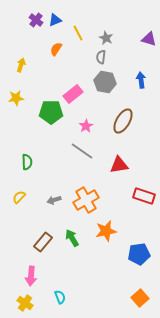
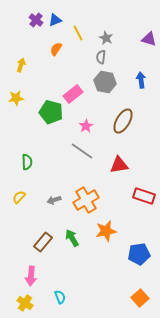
green pentagon: rotated 15 degrees clockwise
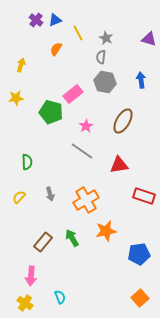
gray arrow: moved 4 px left, 6 px up; rotated 88 degrees counterclockwise
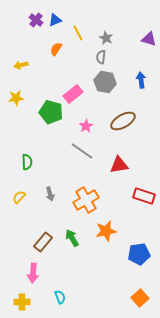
yellow arrow: rotated 120 degrees counterclockwise
brown ellipse: rotated 30 degrees clockwise
pink arrow: moved 2 px right, 3 px up
yellow cross: moved 3 px left, 1 px up; rotated 35 degrees counterclockwise
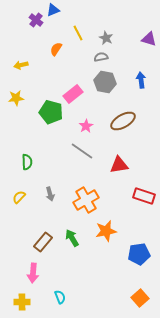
blue triangle: moved 2 px left, 10 px up
gray semicircle: rotated 72 degrees clockwise
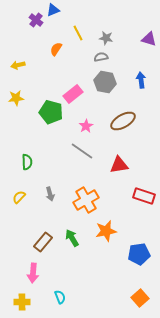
gray star: rotated 16 degrees counterclockwise
yellow arrow: moved 3 px left
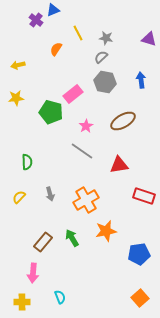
gray semicircle: rotated 32 degrees counterclockwise
